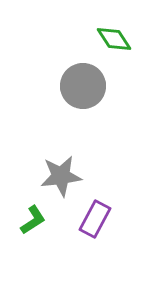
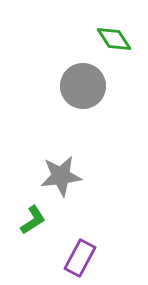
purple rectangle: moved 15 px left, 39 px down
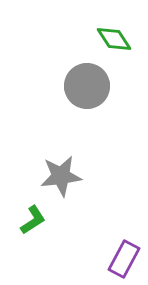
gray circle: moved 4 px right
purple rectangle: moved 44 px right, 1 px down
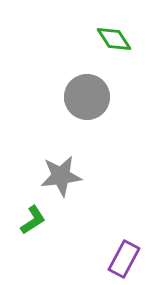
gray circle: moved 11 px down
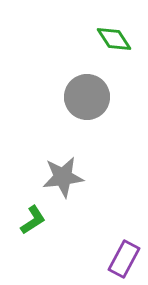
gray star: moved 2 px right, 1 px down
